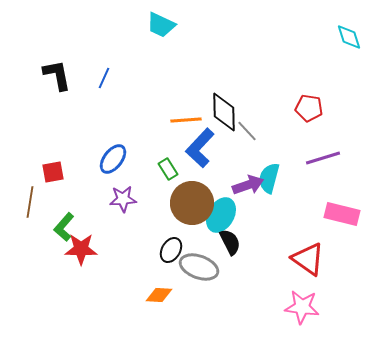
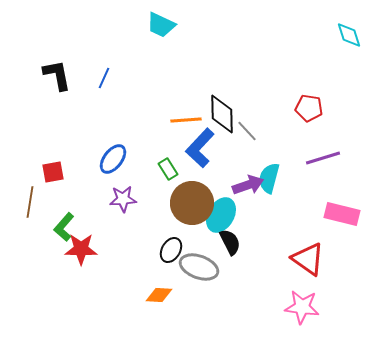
cyan diamond: moved 2 px up
black diamond: moved 2 px left, 2 px down
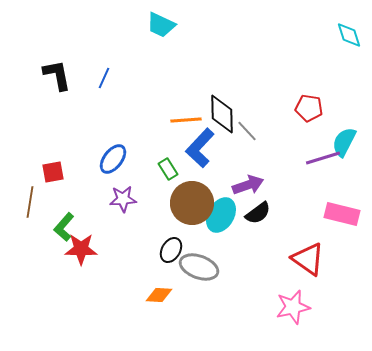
cyan semicircle: moved 75 px right, 36 px up; rotated 12 degrees clockwise
black semicircle: moved 28 px right, 29 px up; rotated 80 degrees clockwise
pink star: moved 9 px left; rotated 20 degrees counterclockwise
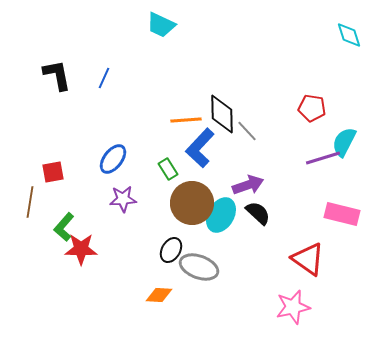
red pentagon: moved 3 px right
black semicircle: rotated 100 degrees counterclockwise
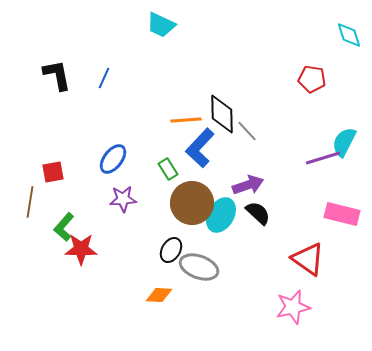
red pentagon: moved 29 px up
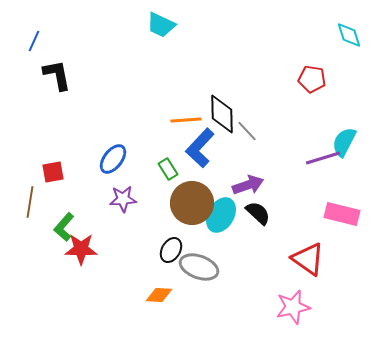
blue line: moved 70 px left, 37 px up
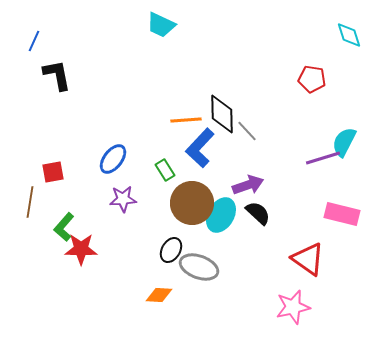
green rectangle: moved 3 px left, 1 px down
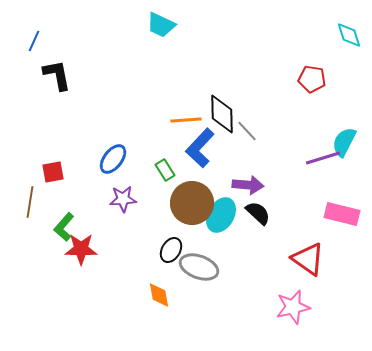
purple arrow: rotated 24 degrees clockwise
orange diamond: rotated 76 degrees clockwise
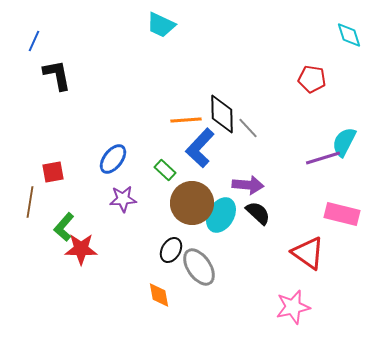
gray line: moved 1 px right, 3 px up
green rectangle: rotated 15 degrees counterclockwise
red triangle: moved 6 px up
gray ellipse: rotated 36 degrees clockwise
